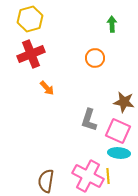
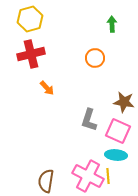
red cross: rotated 8 degrees clockwise
cyan ellipse: moved 3 px left, 2 px down
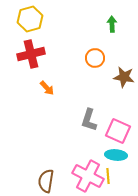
brown star: moved 25 px up
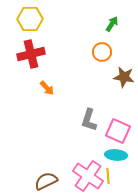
yellow hexagon: rotated 15 degrees clockwise
green arrow: rotated 35 degrees clockwise
orange circle: moved 7 px right, 6 px up
pink cross: rotated 8 degrees clockwise
brown semicircle: rotated 55 degrees clockwise
